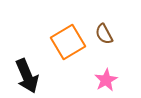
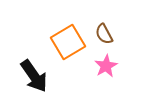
black arrow: moved 7 px right; rotated 12 degrees counterclockwise
pink star: moved 14 px up
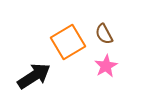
black arrow: rotated 88 degrees counterclockwise
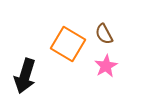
orange square: moved 2 px down; rotated 28 degrees counterclockwise
black arrow: moved 9 px left; rotated 140 degrees clockwise
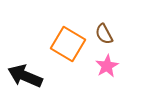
pink star: moved 1 px right
black arrow: rotated 96 degrees clockwise
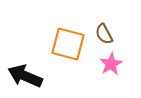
orange square: rotated 16 degrees counterclockwise
pink star: moved 4 px right, 2 px up
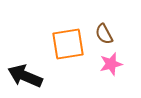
orange square: rotated 24 degrees counterclockwise
pink star: rotated 15 degrees clockwise
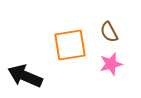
brown semicircle: moved 5 px right, 2 px up
orange square: moved 2 px right, 1 px down
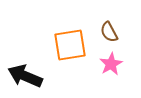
pink star: rotated 15 degrees counterclockwise
